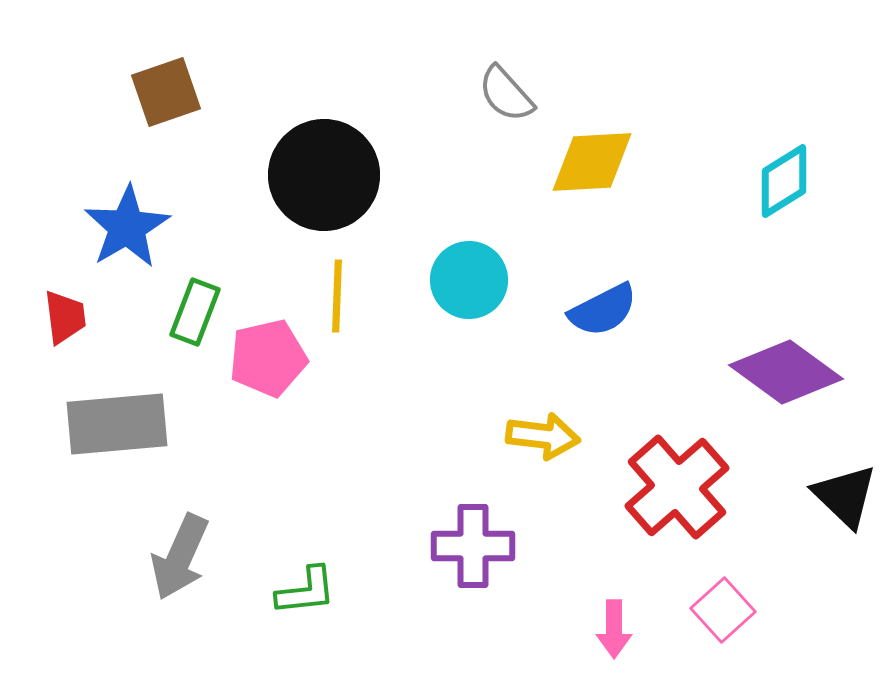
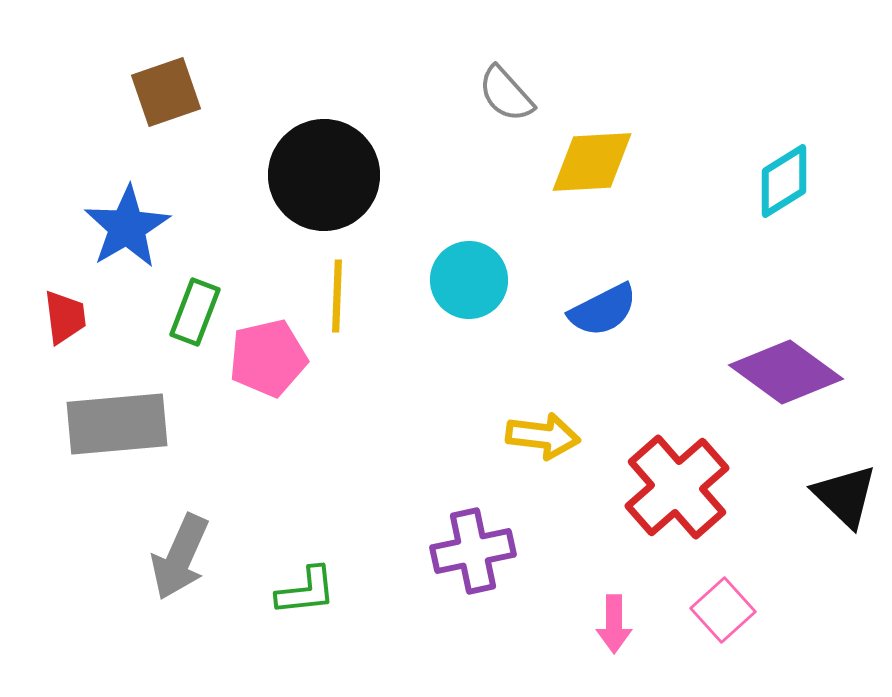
purple cross: moved 5 px down; rotated 12 degrees counterclockwise
pink arrow: moved 5 px up
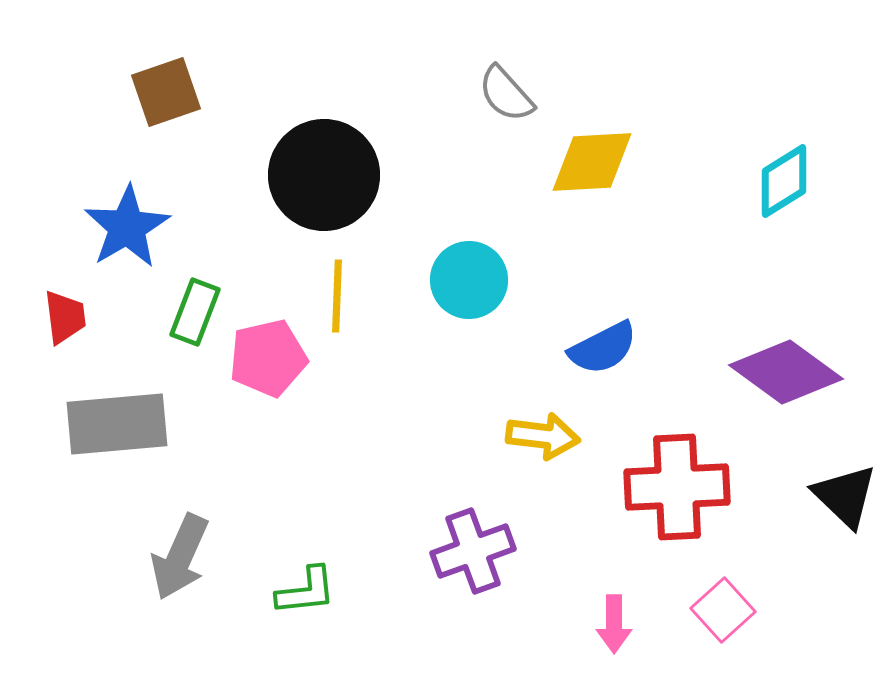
blue semicircle: moved 38 px down
red cross: rotated 38 degrees clockwise
purple cross: rotated 8 degrees counterclockwise
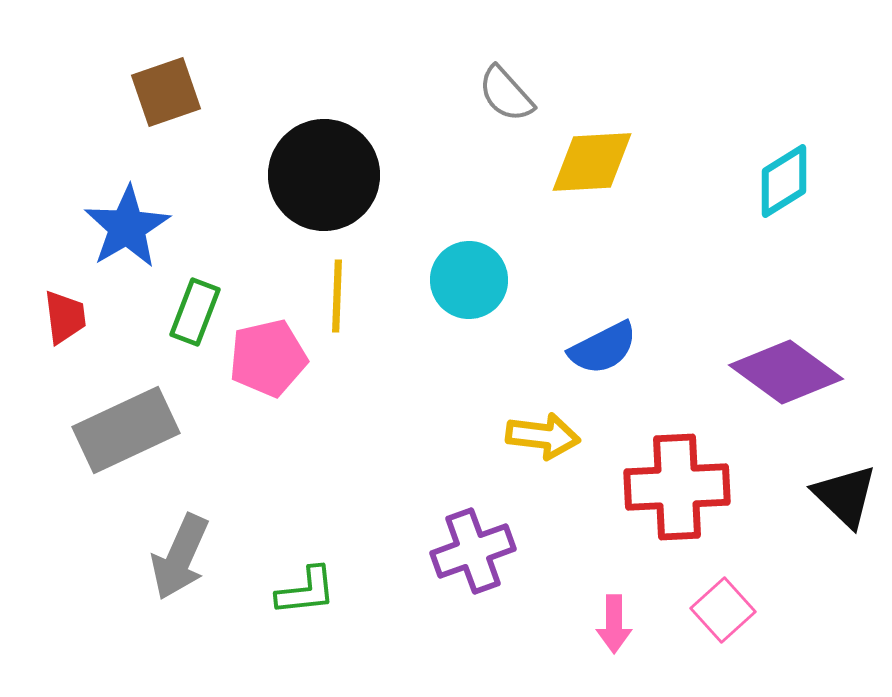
gray rectangle: moved 9 px right, 6 px down; rotated 20 degrees counterclockwise
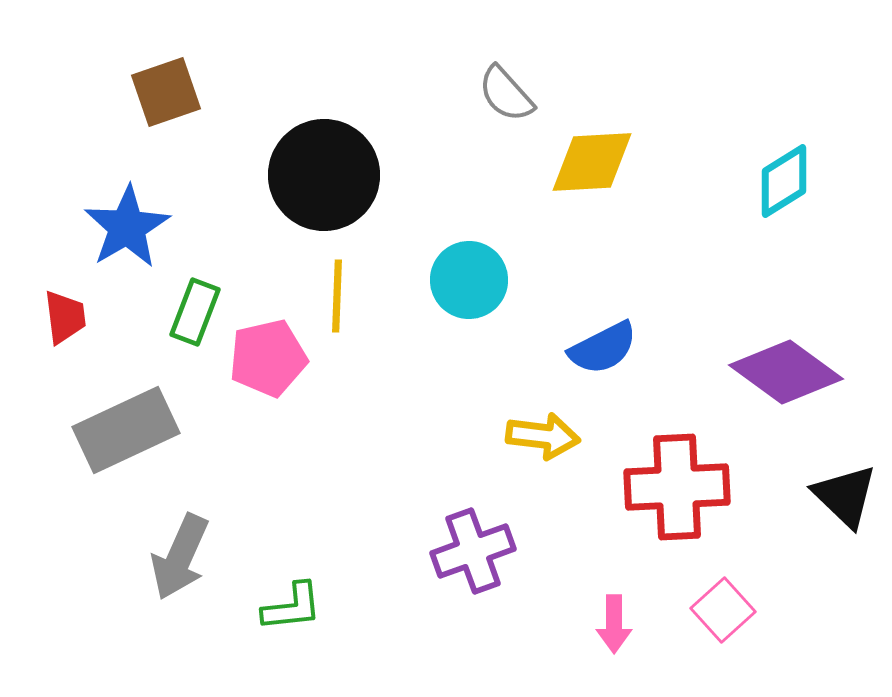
green L-shape: moved 14 px left, 16 px down
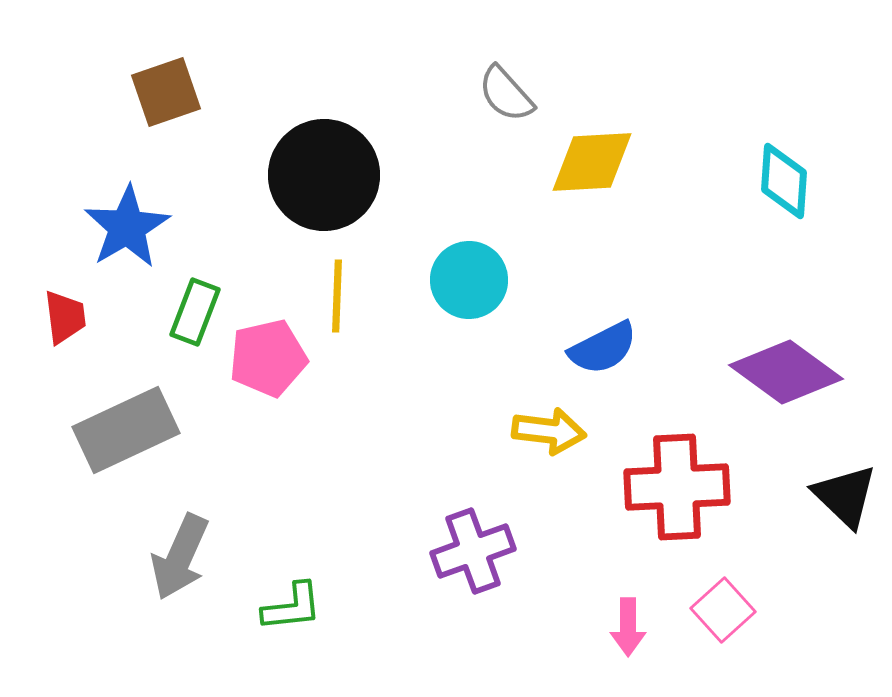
cyan diamond: rotated 54 degrees counterclockwise
yellow arrow: moved 6 px right, 5 px up
pink arrow: moved 14 px right, 3 px down
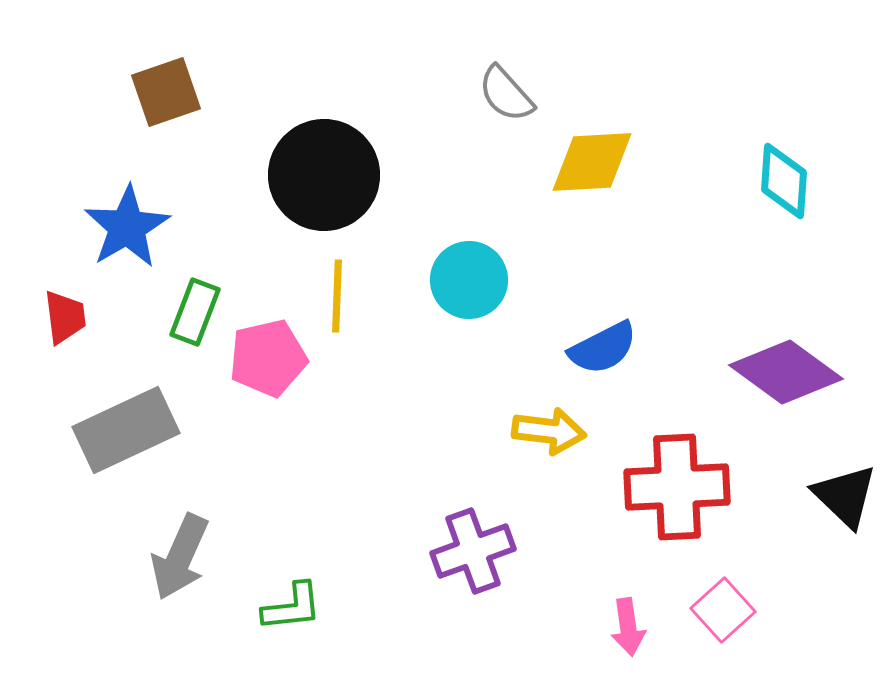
pink arrow: rotated 8 degrees counterclockwise
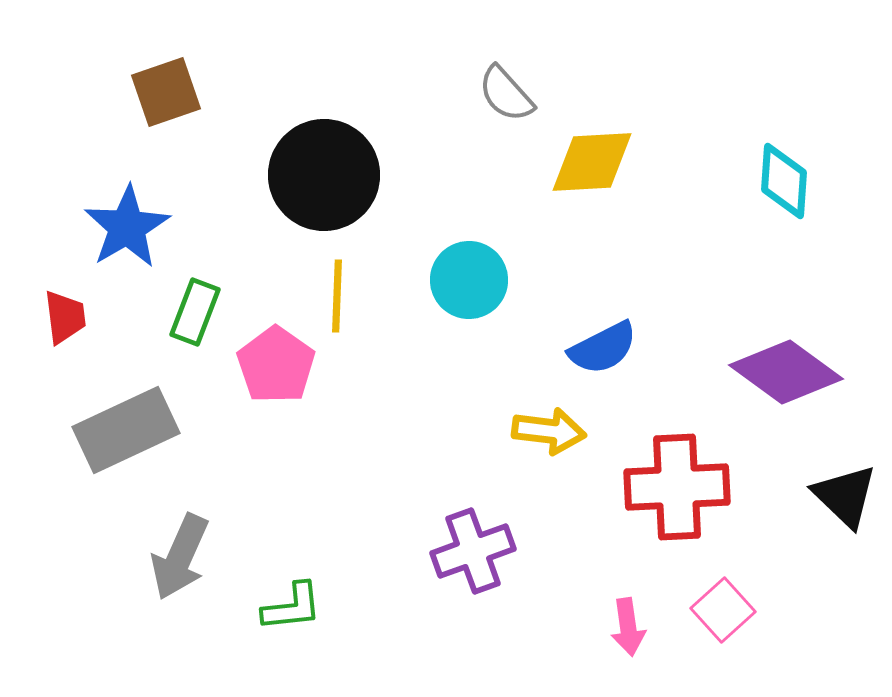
pink pentagon: moved 8 px right, 7 px down; rotated 24 degrees counterclockwise
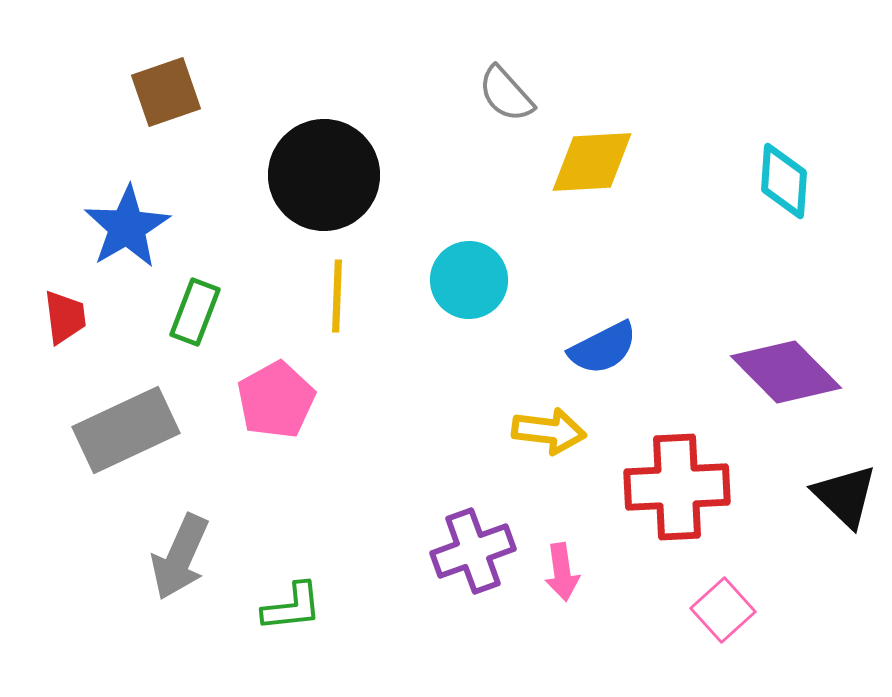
pink pentagon: moved 35 px down; rotated 8 degrees clockwise
purple diamond: rotated 9 degrees clockwise
pink arrow: moved 66 px left, 55 px up
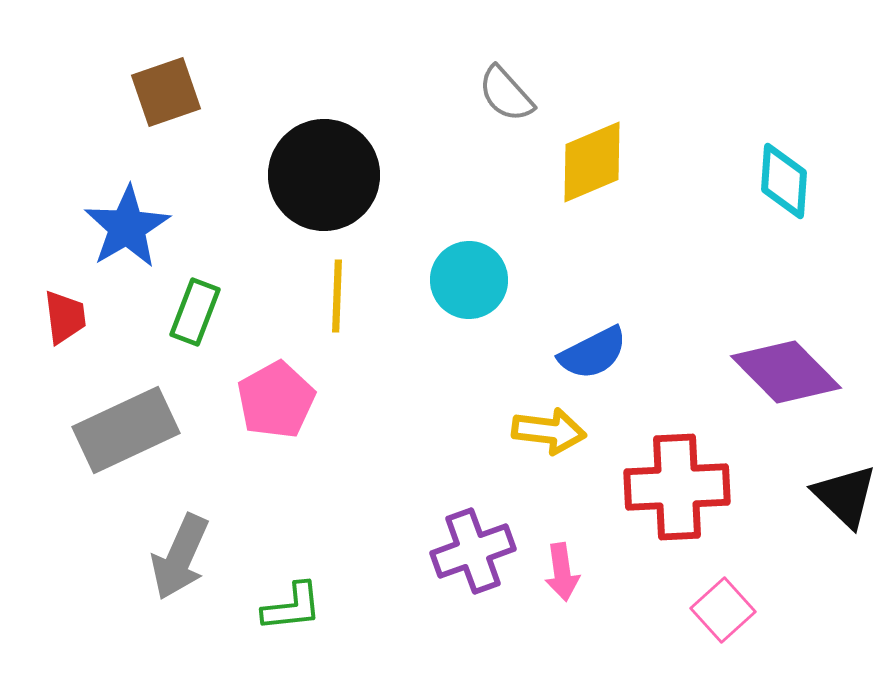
yellow diamond: rotated 20 degrees counterclockwise
blue semicircle: moved 10 px left, 5 px down
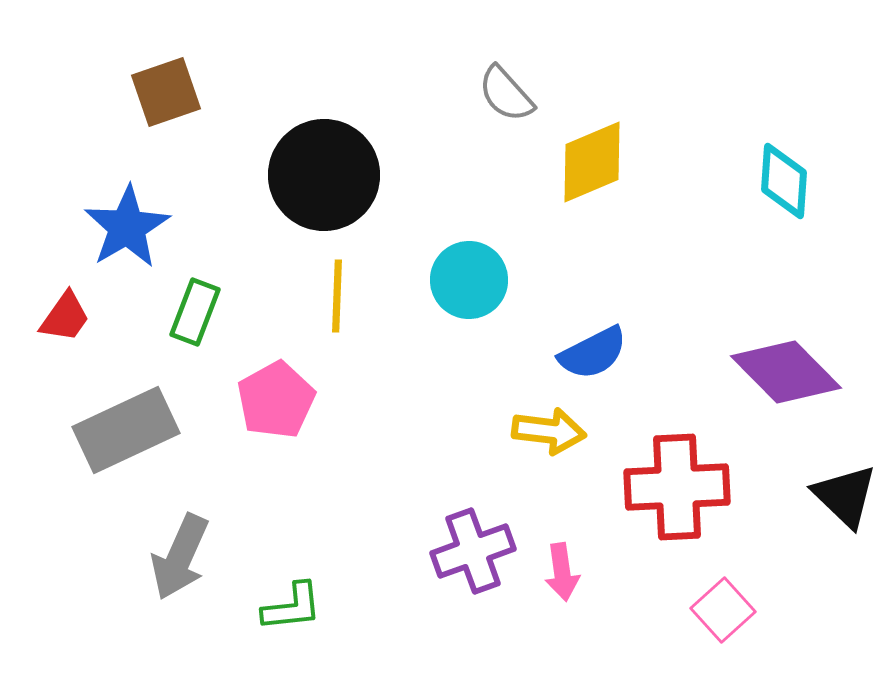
red trapezoid: rotated 42 degrees clockwise
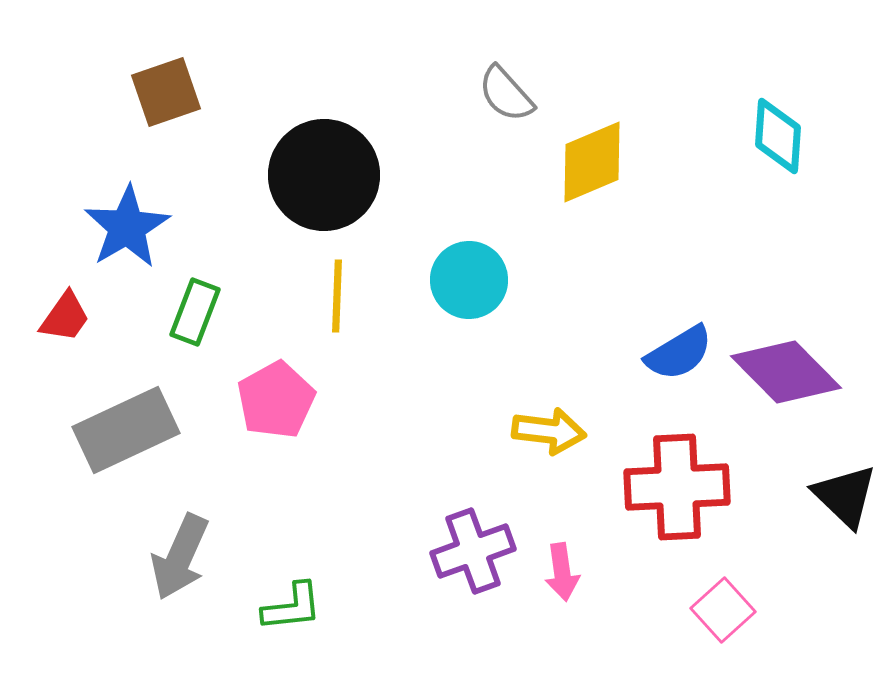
cyan diamond: moved 6 px left, 45 px up
blue semicircle: moved 86 px right; rotated 4 degrees counterclockwise
